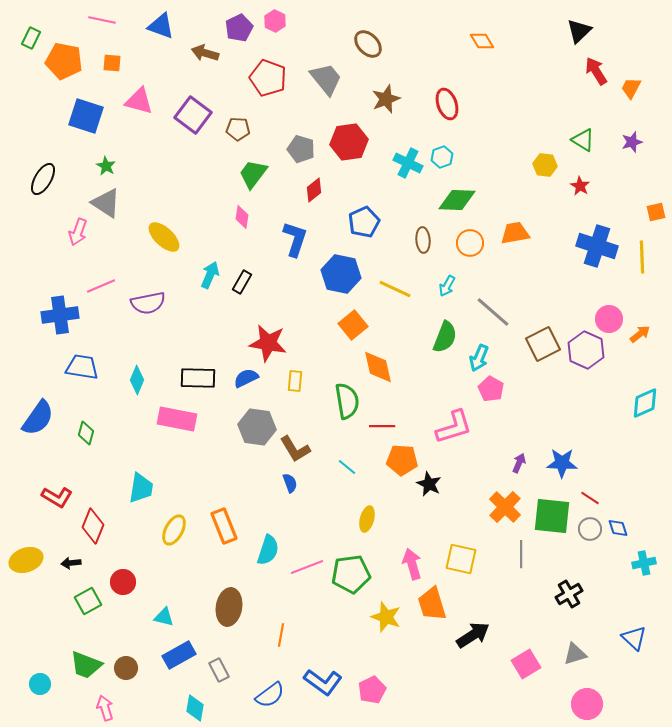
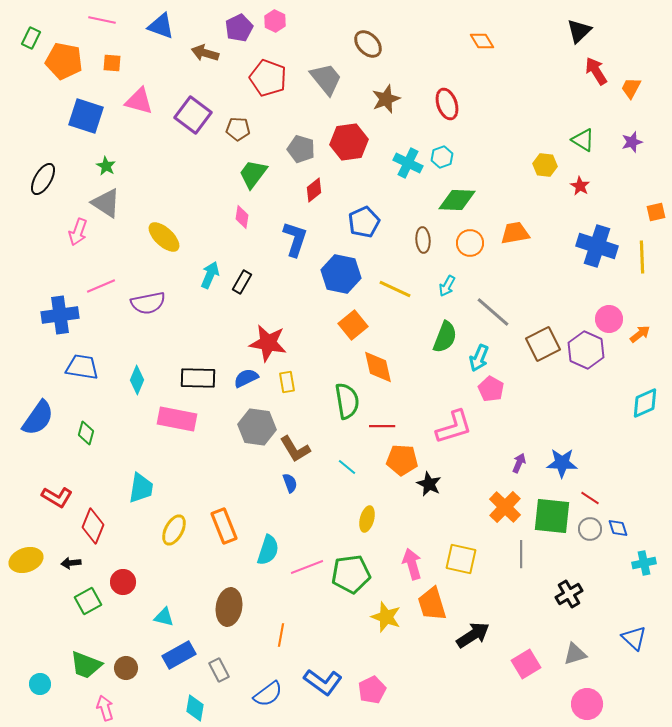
yellow rectangle at (295, 381): moved 8 px left, 1 px down; rotated 15 degrees counterclockwise
blue semicircle at (270, 695): moved 2 px left, 1 px up
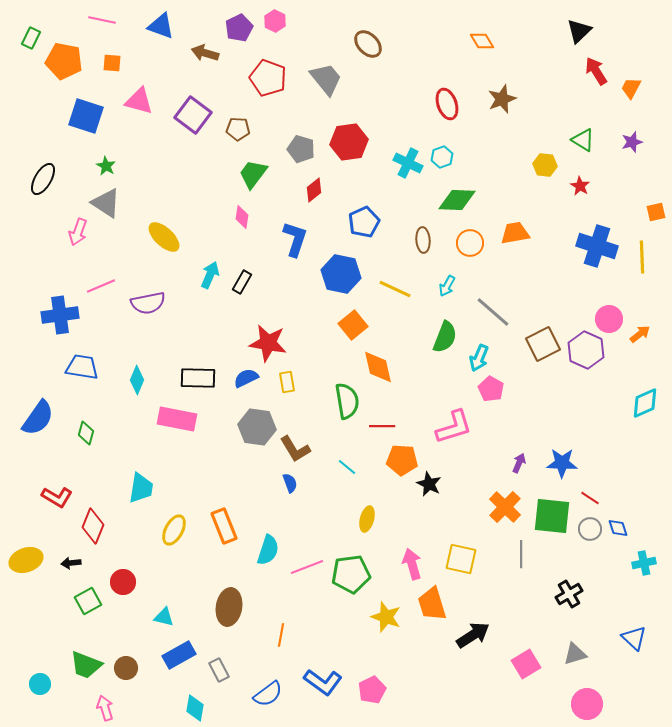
brown star at (386, 99): moved 116 px right
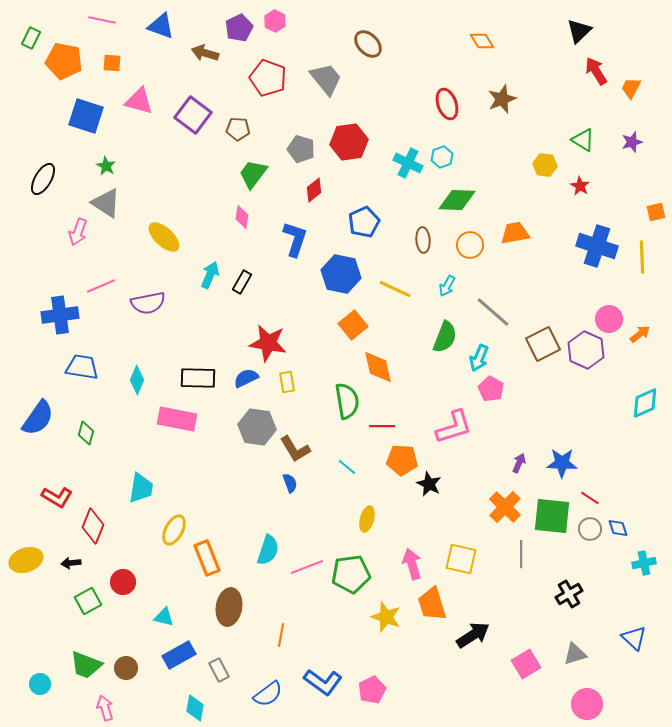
orange circle at (470, 243): moved 2 px down
orange rectangle at (224, 526): moved 17 px left, 32 px down
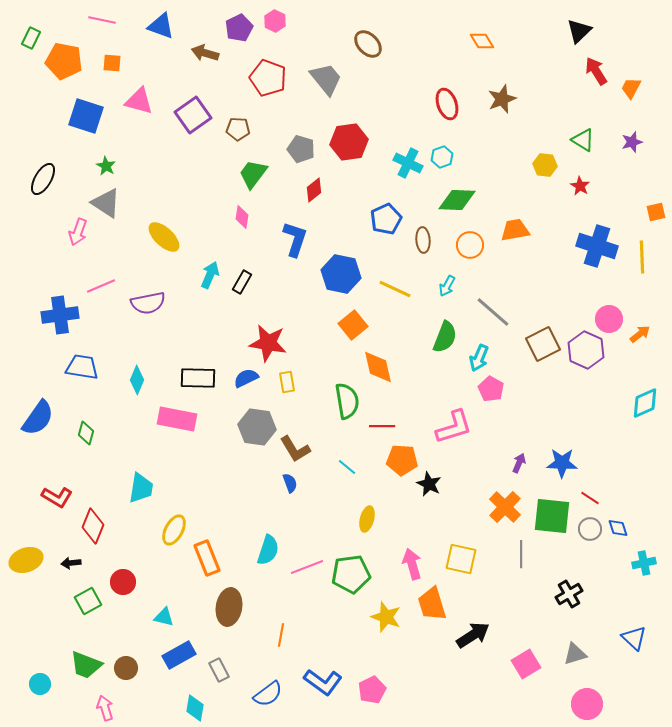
purple square at (193, 115): rotated 18 degrees clockwise
blue pentagon at (364, 222): moved 22 px right, 3 px up
orange trapezoid at (515, 233): moved 3 px up
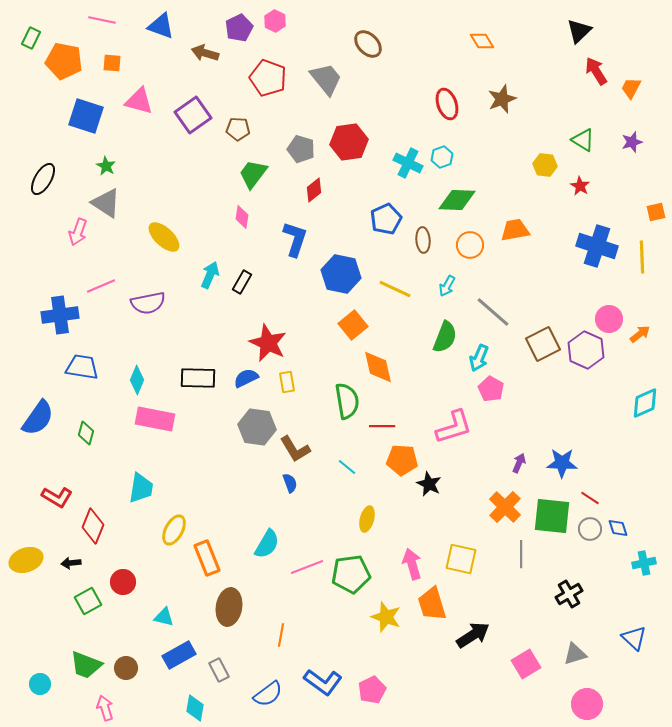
red star at (268, 343): rotated 15 degrees clockwise
pink rectangle at (177, 419): moved 22 px left
cyan semicircle at (268, 550): moved 1 px left, 6 px up; rotated 12 degrees clockwise
